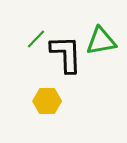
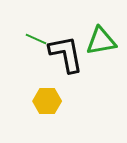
green line: rotated 70 degrees clockwise
black L-shape: rotated 9 degrees counterclockwise
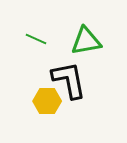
green triangle: moved 15 px left
black L-shape: moved 3 px right, 26 px down
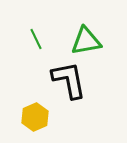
green line: rotated 40 degrees clockwise
yellow hexagon: moved 12 px left, 16 px down; rotated 24 degrees counterclockwise
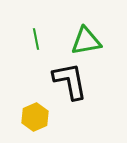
green line: rotated 15 degrees clockwise
black L-shape: moved 1 px right, 1 px down
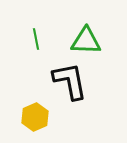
green triangle: rotated 12 degrees clockwise
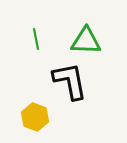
yellow hexagon: rotated 16 degrees counterclockwise
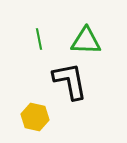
green line: moved 3 px right
yellow hexagon: rotated 8 degrees counterclockwise
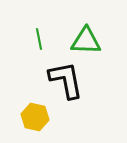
black L-shape: moved 4 px left, 1 px up
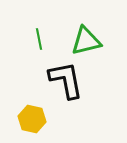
green triangle: rotated 16 degrees counterclockwise
yellow hexagon: moved 3 px left, 2 px down
